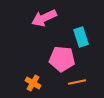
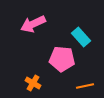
pink arrow: moved 11 px left, 6 px down
cyan rectangle: rotated 24 degrees counterclockwise
orange line: moved 8 px right, 4 px down
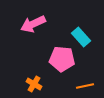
orange cross: moved 1 px right, 1 px down
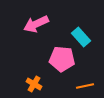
pink arrow: moved 3 px right
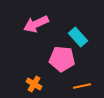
cyan rectangle: moved 3 px left
orange line: moved 3 px left
